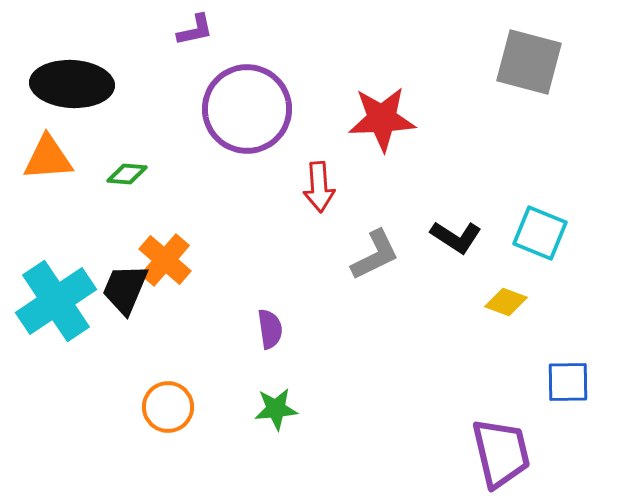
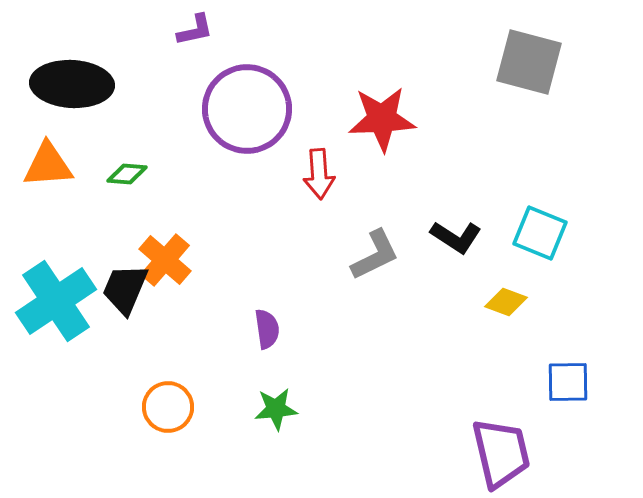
orange triangle: moved 7 px down
red arrow: moved 13 px up
purple semicircle: moved 3 px left
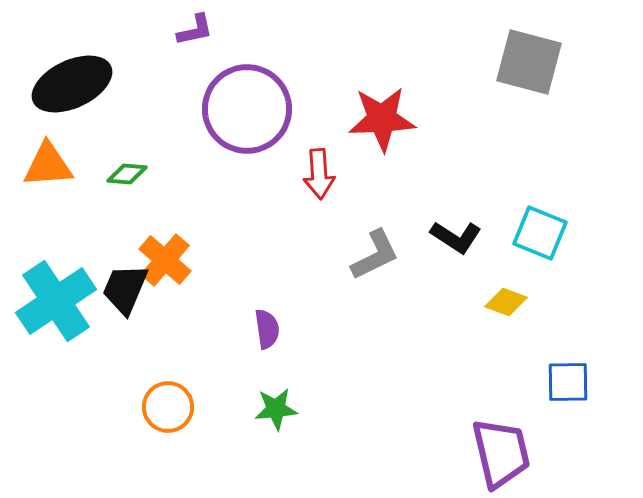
black ellipse: rotated 28 degrees counterclockwise
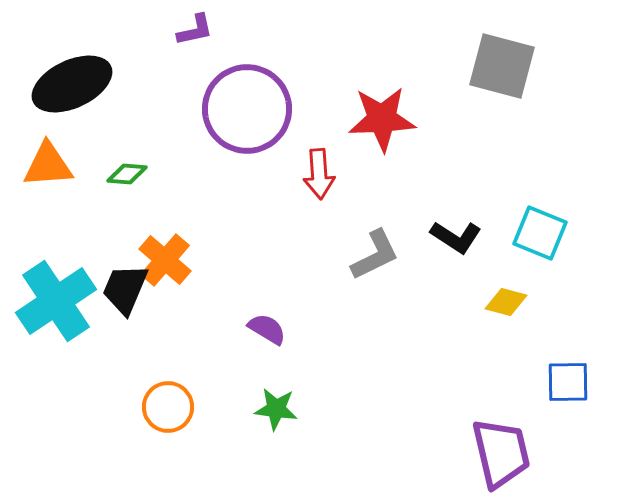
gray square: moved 27 px left, 4 px down
yellow diamond: rotated 6 degrees counterclockwise
purple semicircle: rotated 51 degrees counterclockwise
green star: rotated 12 degrees clockwise
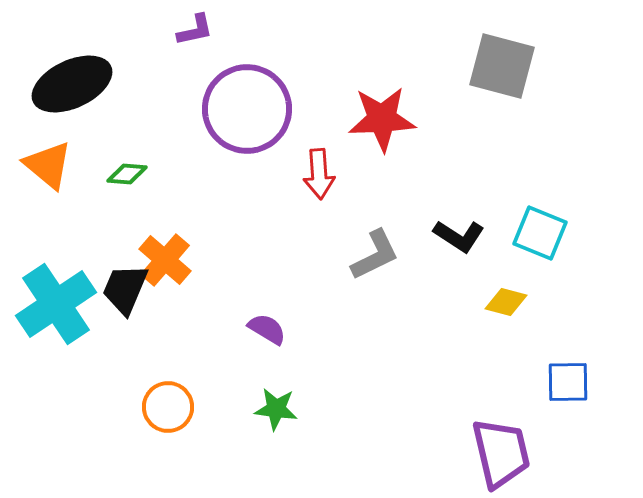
orange triangle: rotated 44 degrees clockwise
black L-shape: moved 3 px right, 1 px up
cyan cross: moved 3 px down
